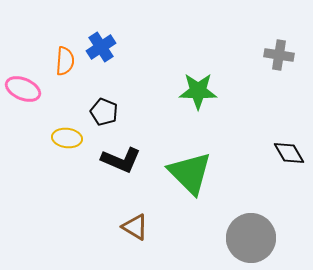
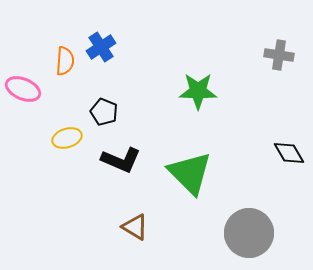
yellow ellipse: rotated 24 degrees counterclockwise
gray circle: moved 2 px left, 5 px up
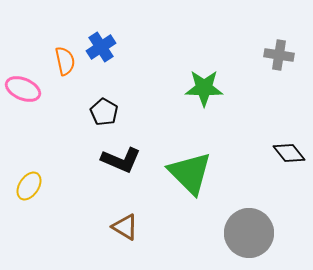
orange semicircle: rotated 16 degrees counterclockwise
green star: moved 6 px right, 3 px up
black pentagon: rotated 8 degrees clockwise
yellow ellipse: moved 38 px left, 48 px down; rotated 40 degrees counterclockwise
black diamond: rotated 8 degrees counterclockwise
brown triangle: moved 10 px left
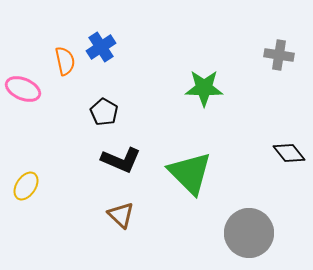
yellow ellipse: moved 3 px left
brown triangle: moved 4 px left, 12 px up; rotated 12 degrees clockwise
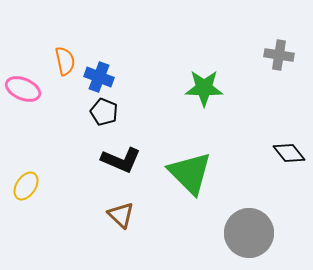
blue cross: moved 2 px left, 30 px down; rotated 36 degrees counterclockwise
black pentagon: rotated 8 degrees counterclockwise
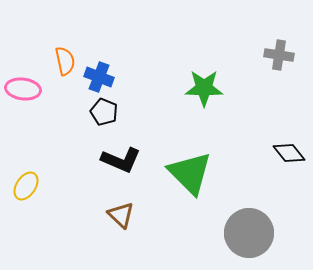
pink ellipse: rotated 16 degrees counterclockwise
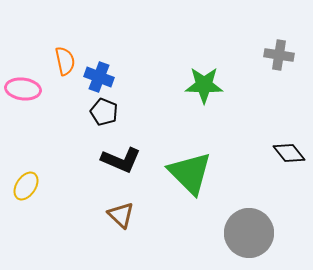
green star: moved 3 px up
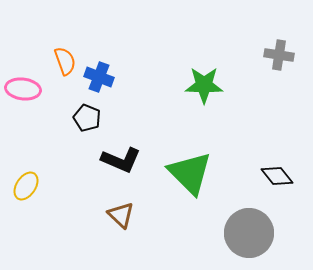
orange semicircle: rotated 8 degrees counterclockwise
black pentagon: moved 17 px left, 6 px down
black diamond: moved 12 px left, 23 px down
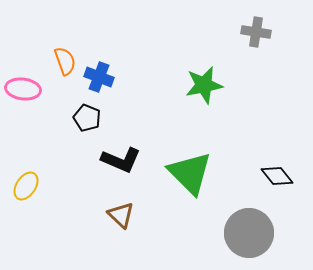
gray cross: moved 23 px left, 23 px up
green star: rotated 12 degrees counterclockwise
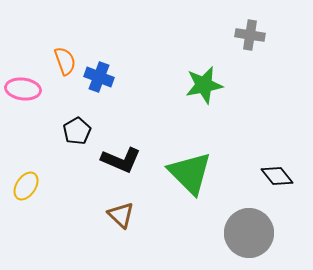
gray cross: moved 6 px left, 3 px down
black pentagon: moved 10 px left, 13 px down; rotated 20 degrees clockwise
